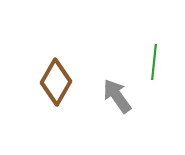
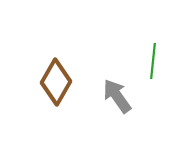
green line: moved 1 px left, 1 px up
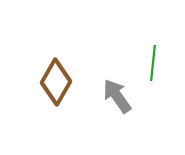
green line: moved 2 px down
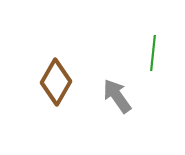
green line: moved 10 px up
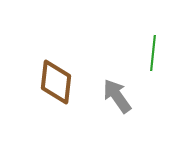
brown diamond: rotated 24 degrees counterclockwise
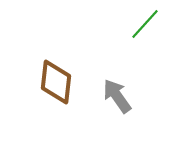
green line: moved 8 px left, 29 px up; rotated 36 degrees clockwise
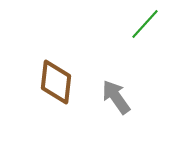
gray arrow: moved 1 px left, 1 px down
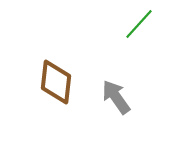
green line: moved 6 px left
